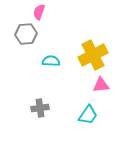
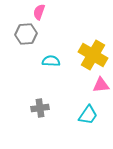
yellow cross: rotated 32 degrees counterclockwise
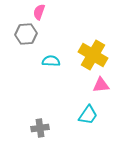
gray cross: moved 20 px down
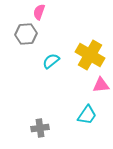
yellow cross: moved 3 px left
cyan semicircle: rotated 42 degrees counterclockwise
cyan trapezoid: moved 1 px left
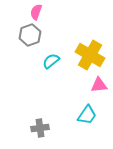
pink semicircle: moved 3 px left
gray hexagon: moved 4 px right, 1 px down; rotated 15 degrees counterclockwise
pink triangle: moved 2 px left
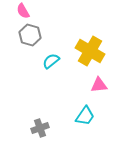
pink semicircle: moved 13 px left, 1 px up; rotated 49 degrees counterclockwise
gray hexagon: rotated 25 degrees counterclockwise
yellow cross: moved 4 px up
cyan trapezoid: moved 2 px left, 1 px down
gray cross: rotated 12 degrees counterclockwise
